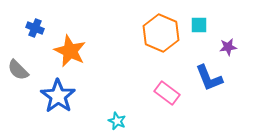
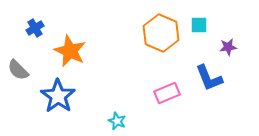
blue cross: rotated 36 degrees clockwise
pink rectangle: rotated 60 degrees counterclockwise
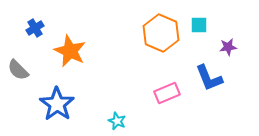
blue star: moved 1 px left, 8 px down
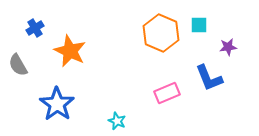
gray semicircle: moved 5 px up; rotated 15 degrees clockwise
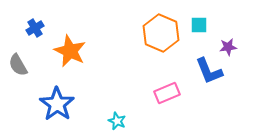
blue L-shape: moved 7 px up
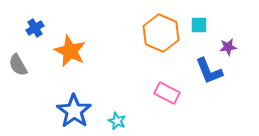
pink rectangle: rotated 50 degrees clockwise
blue star: moved 17 px right, 7 px down
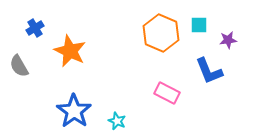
purple star: moved 7 px up
gray semicircle: moved 1 px right, 1 px down
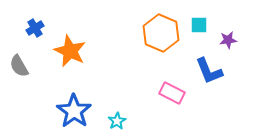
pink rectangle: moved 5 px right
cyan star: rotated 18 degrees clockwise
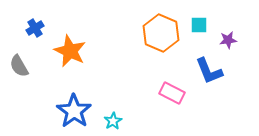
cyan star: moved 4 px left
